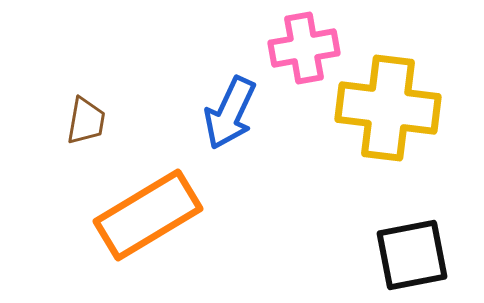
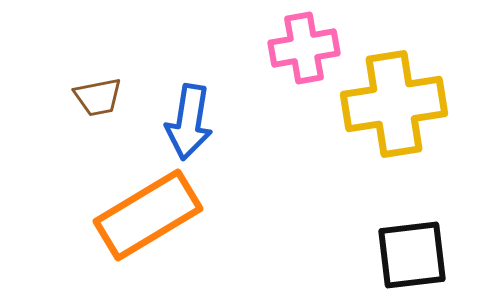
yellow cross: moved 6 px right, 4 px up; rotated 16 degrees counterclockwise
blue arrow: moved 41 px left, 9 px down; rotated 16 degrees counterclockwise
brown trapezoid: moved 12 px right, 24 px up; rotated 69 degrees clockwise
black square: rotated 4 degrees clockwise
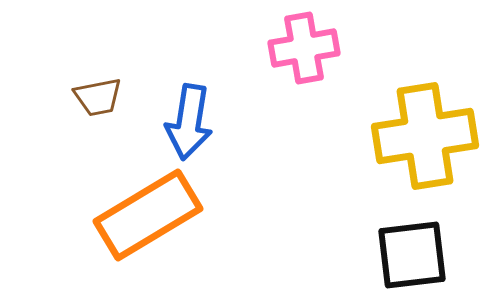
yellow cross: moved 31 px right, 32 px down
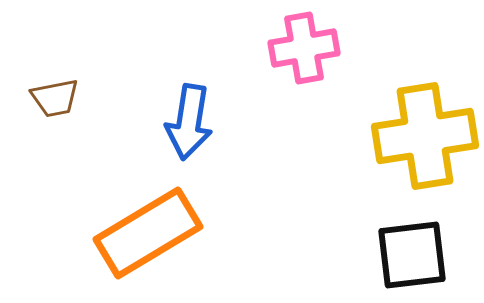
brown trapezoid: moved 43 px left, 1 px down
orange rectangle: moved 18 px down
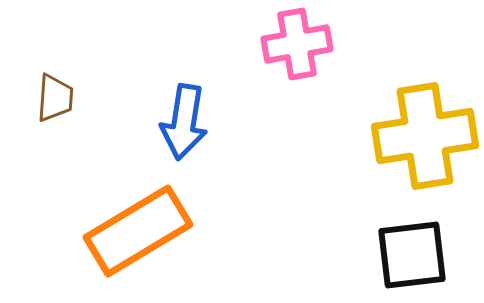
pink cross: moved 7 px left, 4 px up
brown trapezoid: rotated 75 degrees counterclockwise
blue arrow: moved 5 px left
orange rectangle: moved 10 px left, 2 px up
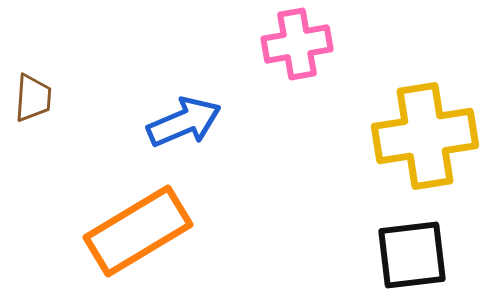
brown trapezoid: moved 22 px left
blue arrow: rotated 122 degrees counterclockwise
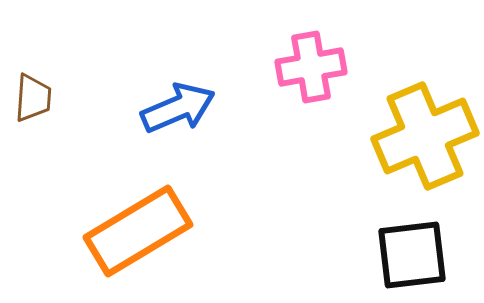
pink cross: moved 14 px right, 23 px down
blue arrow: moved 6 px left, 14 px up
yellow cross: rotated 14 degrees counterclockwise
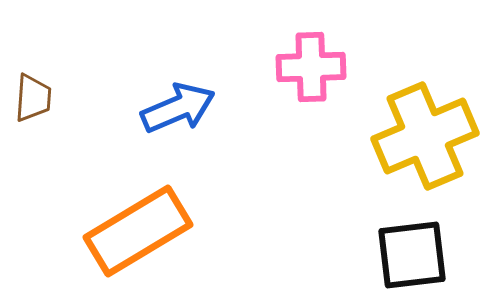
pink cross: rotated 8 degrees clockwise
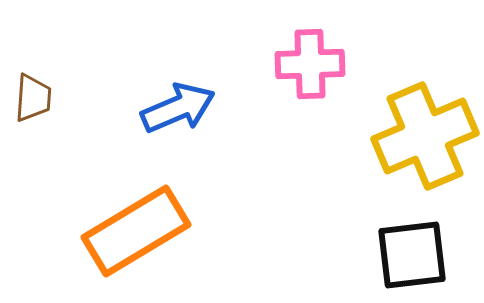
pink cross: moved 1 px left, 3 px up
orange rectangle: moved 2 px left
